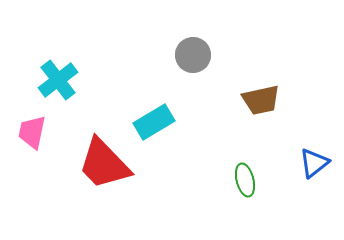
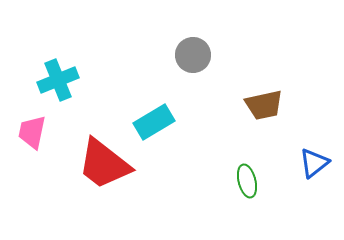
cyan cross: rotated 15 degrees clockwise
brown trapezoid: moved 3 px right, 5 px down
red trapezoid: rotated 8 degrees counterclockwise
green ellipse: moved 2 px right, 1 px down
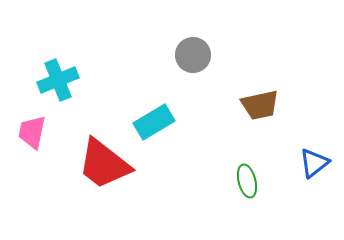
brown trapezoid: moved 4 px left
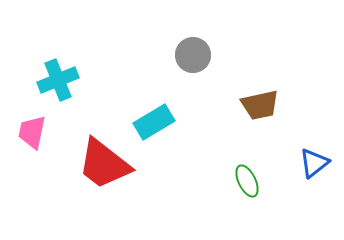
green ellipse: rotated 12 degrees counterclockwise
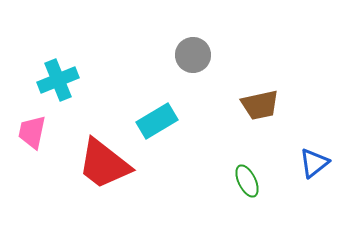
cyan rectangle: moved 3 px right, 1 px up
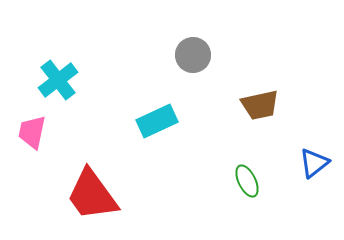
cyan cross: rotated 15 degrees counterclockwise
cyan rectangle: rotated 6 degrees clockwise
red trapezoid: moved 12 px left, 31 px down; rotated 16 degrees clockwise
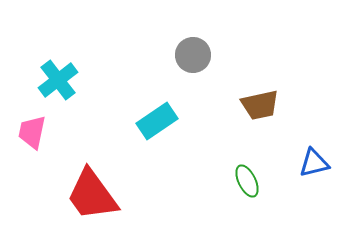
cyan rectangle: rotated 9 degrees counterclockwise
blue triangle: rotated 24 degrees clockwise
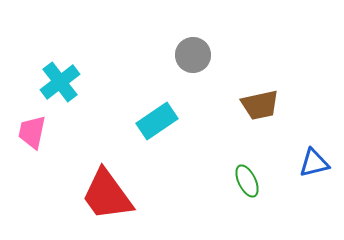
cyan cross: moved 2 px right, 2 px down
red trapezoid: moved 15 px right
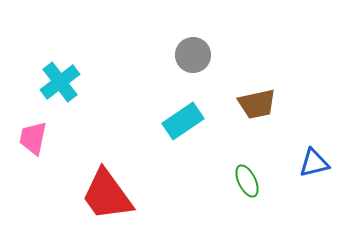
brown trapezoid: moved 3 px left, 1 px up
cyan rectangle: moved 26 px right
pink trapezoid: moved 1 px right, 6 px down
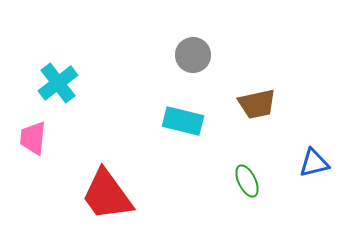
cyan cross: moved 2 px left, 1 px down
cyan rectangle: rotated 48 degrees clockwise
pink trapezoid: rotated 6 degrees counterclockwise
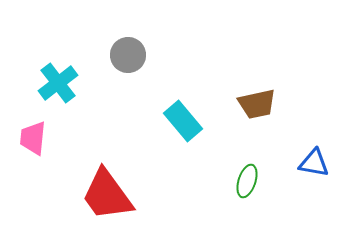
gray circle: moved 65 px left
cyan rectangle: rotated 36 degrees clockwise
blue triangle: rotated 24 degrees clockwise
green ellipse: rotated 44 degrees clockwise
